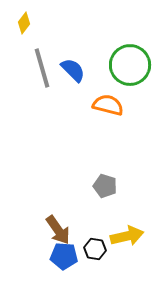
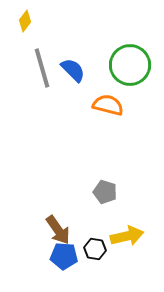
yellow diamond: moved 1 px right, 2 px up
gray pentagon: moved 6 px down
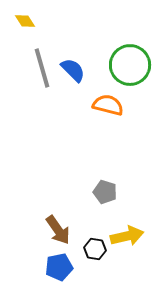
yellow diamond: rotated 70 degrees counterclockwise
blue pentagon: moved 5 px left, 11 px down; rotated 16 degrees counterclockwise
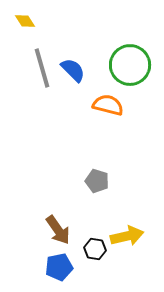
gray pentagon: moved 8 px left, 11 px up
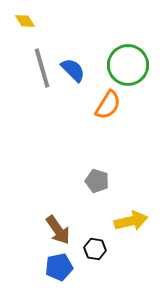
green circle: moved 2 px left
orange semicircle: rotated 108 degrees clockwise
yellow arrow: moved 4 px right, 15 px up
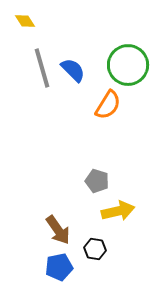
yellow arrow: moved 13 px left, 10 px up
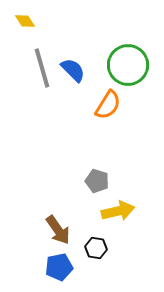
black hexagon: moved 1 px right, 1 px up
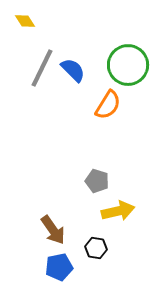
gray line: rotated 42 degrees clockwise
brown arrow: moved 5 px left
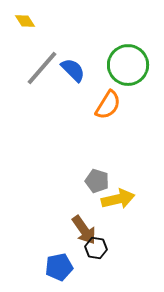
gray line: rotated 15 degrees clockwise
yellow arrow: moved 12 px up
brown arrow: moved 31 px right
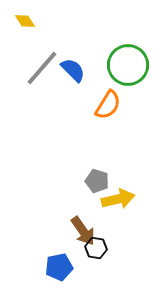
brown arrow: moved 1 px left, 1 px down
